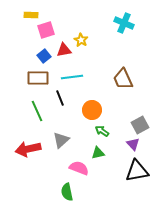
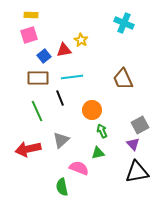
pink square: moved 17 px left, 5 px down
green arrow: rotated 32 degrees clockwise
black triangle: moved 1 px down
green semicircle: moved 5 px left, 5 px up
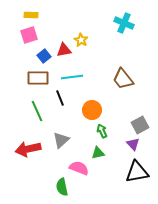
brown trapezoid: rotated 15 degrees counterclockwise
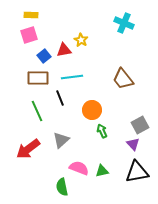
red arrow: rotated 25 degrees counterclockwise
green triangle: moved 4 px right, 18 px down
